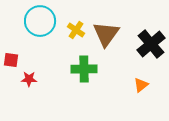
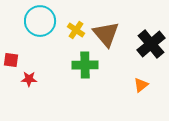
brown triangle: rotated 16 degrees counterclockwise
green cross: moved 1 px right, 4 px up
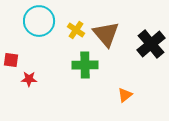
cyan circle: moved 1 px left
orange triangle: moved 16 px left, 10 px down
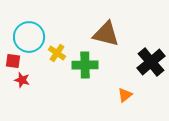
cyan circle: moved 10 px left, 16 px down
yellow cross: moved 19 px left, 23 px down
brown triangle: rotated 36 degrees counterclockwise
black cross: moved 18 px down
red square: moved 2 px right, 1 px down
red star: moved 7 px left, 1 px down; rotated 14 degrees clockwise
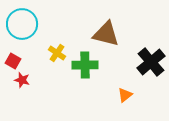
cyan circle: moved 7 px left, 13 px up
red square: rotated 21 degrees clockwise
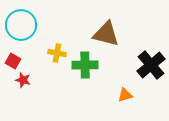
cyan circle: moved 1 px left, 1 px down
yellow cross: rotated 24 degrees counterclockwise
black cross: moved 3 px down
red star: moved 1 px right
orange triangle: rotated 21 degrees clockwise
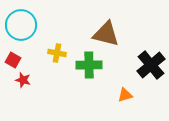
red square: moved 1 px up
green cross: moved 4 px right
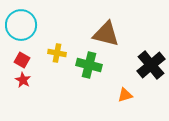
red square: moved 9 px right
green cross: rotated 15 degrees clockwise
red star: rotated 14 degrees clockwise
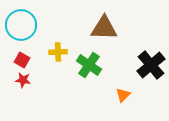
brown triangle: moved 2 px left, 6 px up; rotated 12 degrees counterclockwise
yellow cross: moved 1 px right, 1 px up; rotated 12 degrees counterclockwise
green cross: rotated 20 degrees clockwise
red star: rotated 21 degrees counterclockwise
orange triangle: moved 2 px left; rotated 28 degrees counterclockwise
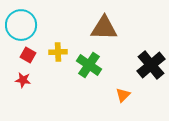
red square: moved 6 px right, 5 px up
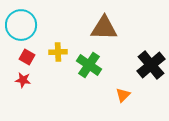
red square: moved 1 px left, 2 px down
